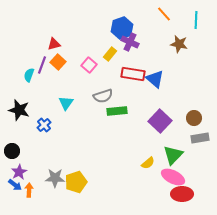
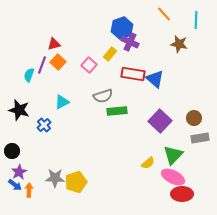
cyan triangle: moved 4 px left, 1 px up; rotated 28 degrees clockwise
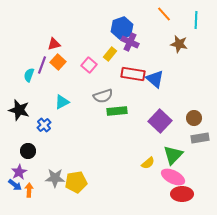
black circle: moved 16 px right
yellow pentagon: rotated 10 degrees clockwise
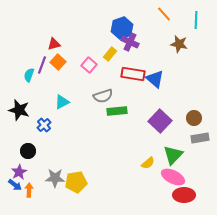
red ellipse: moved 2 px right, 1 px down
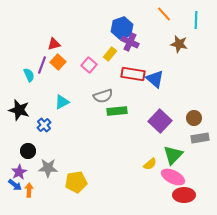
cyan semicircle: rotated 136 degrees clockwise
yellow semicircle: moved 2 px right, 1 px down
gray star: moved 7 px left, 10 px up
